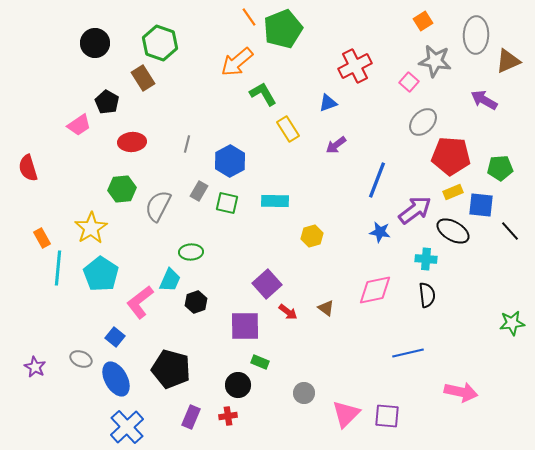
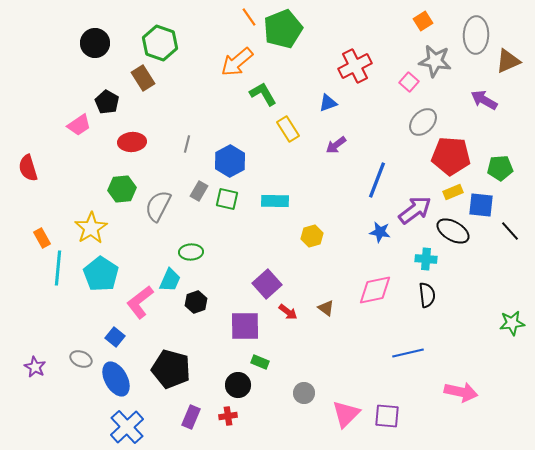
green square at (227, 203): moved 4 px up
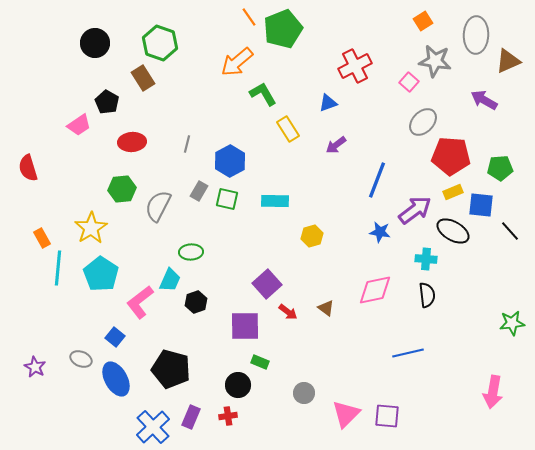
pink arrow at (461, 392): moved 32 px right; rotated 88 degrees clockwise
blue cross at (127, 427): moved 26 px right
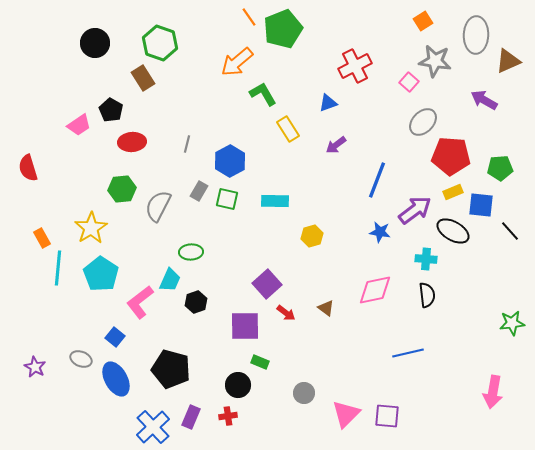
black pentagon at (107, 102): moved 4 px right, 8 px down
red arrow at (288, 312): moved 2 px left, 1 px down
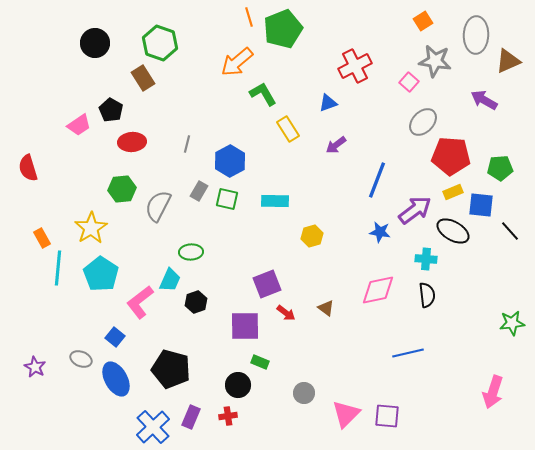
orange line at (249, 17): rotated 18 degrees clockwise
purple square at (267, 284): rotated 20 degrees clockwise
pink diamond at (375, 290): moved 3 px right
pink arrow at (493, 392): rotated 8 degrees clockwise
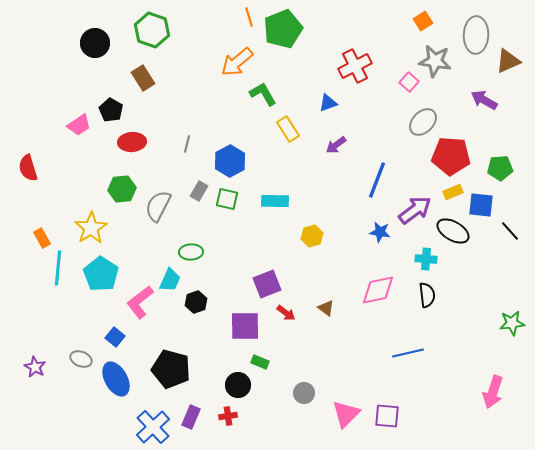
green hexagon at (160, 43): moved 8 px left, 13 px up
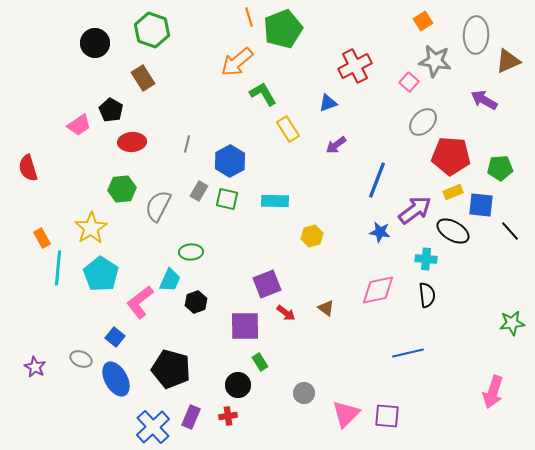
green rectangle at (260, 362): rotated 36 degrees clockwise
